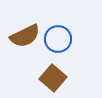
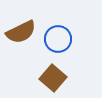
brown semicircle: moved 4 px left, 4 px up
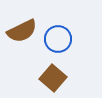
brown semicircle: moved 1 px right, 1 px up
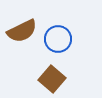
brown square: moved 1 px left, 1 px down
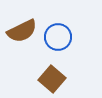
blue circle: moved 2 px up
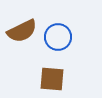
brown square: rotated 36 degrees counterclockwise
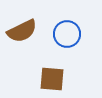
blue circle: moved 9 px right, 3 px up
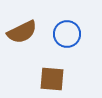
brown semicircle: moved 1 px down
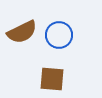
blue circle: moved 8 px left, 1 px down
